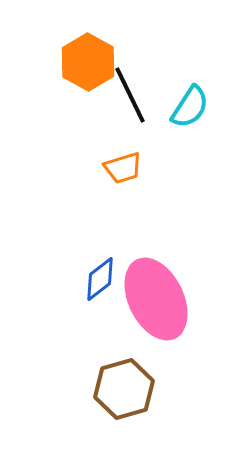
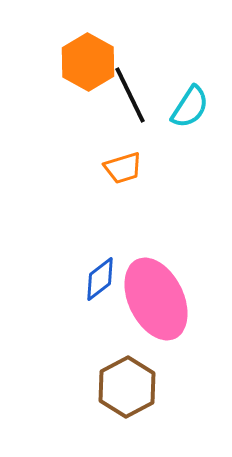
brown hexagon: moved 3 px right, 2 px up; rotated 12 degrees counterclockwise
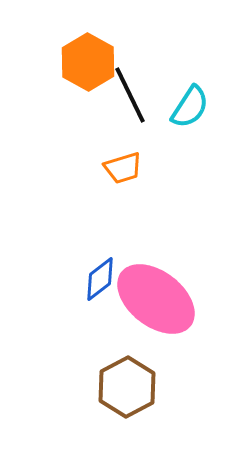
pink ellipse: rotated 26 degrees counterclockwise
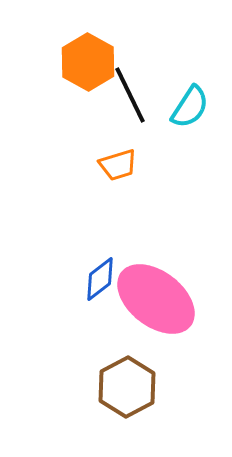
orange trapezoid: moved 5 px left, 3 px up
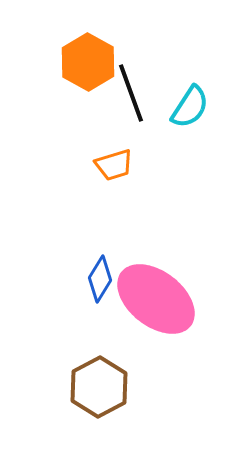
black line: moved 1 px right, 2 px up; rotated 6 degrees clockwise
orange trapezoid: moved 4 px left
blue diamond: rotated 21 degrees counterclockwise
brown hexagon: moved 28 px left
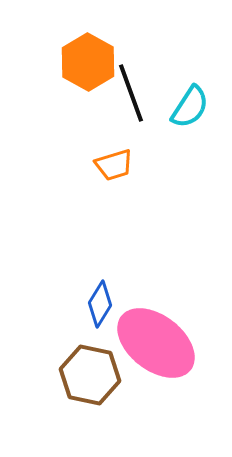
blue diamond: moved 25 px down
pink ellipse: moved 44 px down
brown hexagon: moved 9 px left, 12 px up; rotated 20 degrees counterclockwise
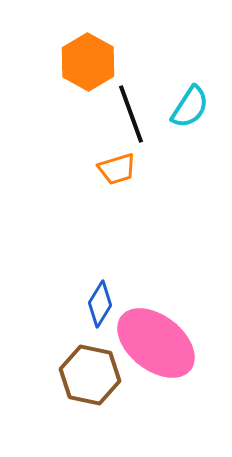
black line: moved 21 px down
orange trapezoid: moved 3 px right, 4 px down
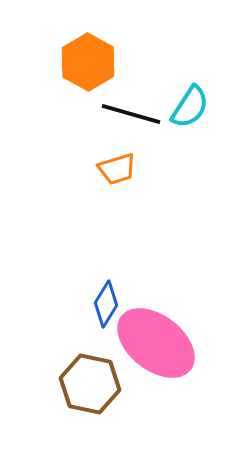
black line: rotated 54 degrees counterclockwise
blue diamond: moved 6 px right
brown hexagon: moved 9 px down
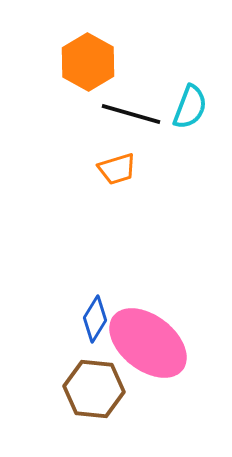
cyan semicircle: rotated 12 degrees counterclockwise
blue diamond: moved 11 px left, 15 px down
pink ellipse: moved 8 px left
brown hexagon: moved 4 px right, 5 px down; rotated 6 degrees counterclockwise
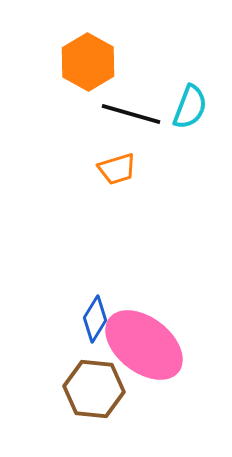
pink ellipse: moved 4 px left, 2 px down
